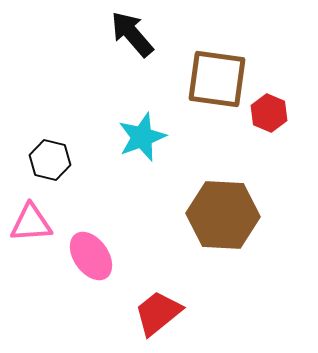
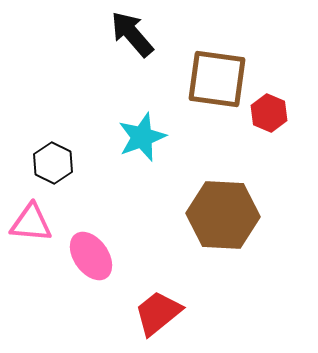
black hexagon: moved 3 px right, 3 px down; rotated 12 degrees clockwise
pink triangle: rotated 9 degrees clockwise
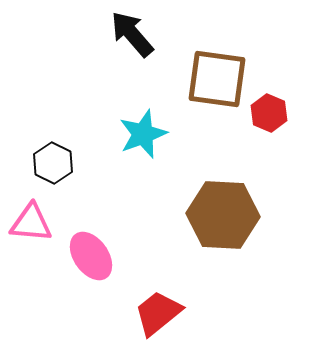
cyan star: moved 1 px right, 3 px up
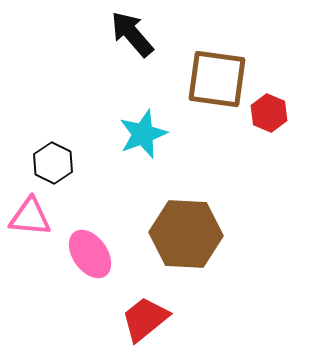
brown hexagon: moved 37 px left, 19 px down
pink triangle: moved 1 px left, 6 px up
pink ellipse: moved 1 px left, 2 px up
red trapezoid: moved 13 px left, 6 px down
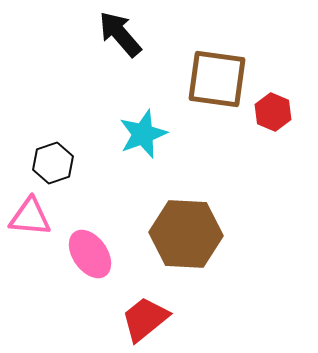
black arrow: moved 12 px left
red hexagon: moved 4 px right, 1 px up
black hexagon: rotated 15 degrees clockwise
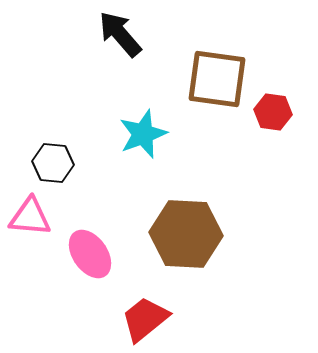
red hexagon: rotated 15 degrees counterclockwise
black hexagon: rotated 24 degrees clockwise
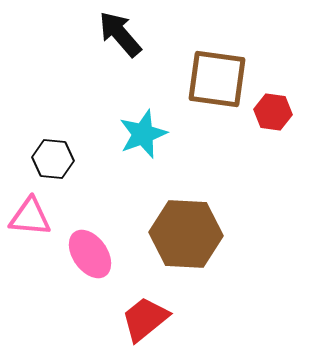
black hexagon: moved 4 px up
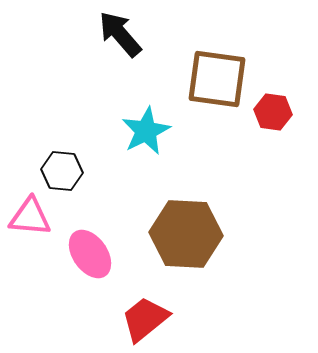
cyan star: moved 3 px right, 3 px up; rotated 6 degrees counterclockwise
black hexagon: moved 9 px right, 12 px down
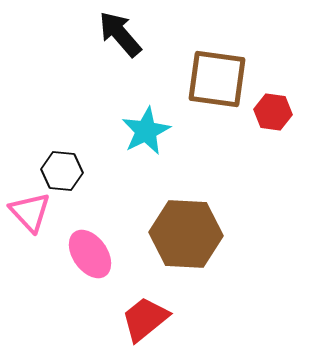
pink triangle: moved 5 px up; rotated 42 degrees clockwise
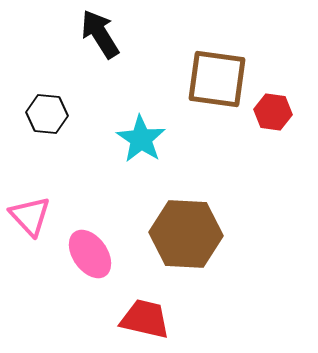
black arrow: moved 20 px left; rotated 9 degrees clockwise
cyan star: moved 5 px left, 8 px down; rotated 12 degrees counterclockwise
black hexagon: moved 15 px left, 57 px up
pink triangle: moved 4 px down
red trapezoid: rotated 52 degrees clockwise
